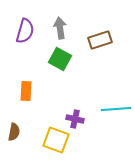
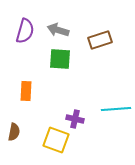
gray arrow: moved 2 px left, 2 px down; rotated 65 degrees counterclockwise
green square: rotated 25 degrees counterclockwise
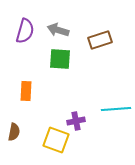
purple cross: moved 1 px right, 2 px down; rotated 24 degrees counterclockwise
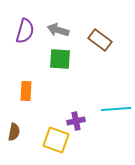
brown rectangle: rotated 55 degrees clockwise
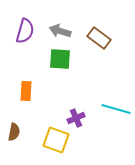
gray arrow: moved 2 px right, 1 px down
brown rectangle: moved 1 px left, 2 px up
cyan line: rotated 20 degrees clockwise
purple cross: moved 3 px up; rotated 12 degrees counterclockwise
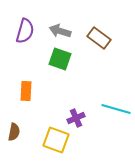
green square: rotated 15 degrees clockwise
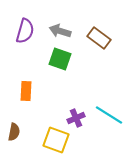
cyan line: moved 7 px left, 6 px down; rotated 16 degrees clockwise
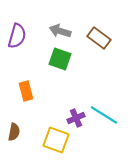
purple semicircle: moved 8 px left, 5 px down
orange rectangle: rotated 18 degrees counterclockwise
cyan line: moved 5 px left
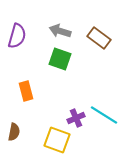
yellow square: moved 1 px right
